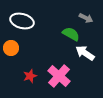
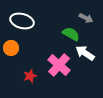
pink cross: moved 11 px up
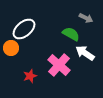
white ellipse: moved 2 px right, 8 px down; rotated 55 degrees counterclockwise
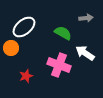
gray arrow: rotated 32 degrees counterclockwise
white ellipse: moved 2 px up
green semicircle: moved 8 px left, 1 px up
pink cross: rotated 20 degrees counterclockwise
red star: moved 4 px left
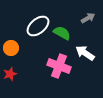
gray arrow: moved 2 px right; rotated 24 degrees counterclockwise
white ellipse: moved 14 px right, 1 px up
green semicircle: moved 1 px left
pink cross: moved 1 px down
red star: moved 16 px left, 2 px up
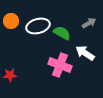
gray arrow: moved 1 px right, 5 px down
white ellipse: rotated 25 degrees clockwise
orange circle: moved 27 px up
pink cross: moved 1 px right, 1 px up
red star: moved 1 px down; rotated 16 degrees clockwise
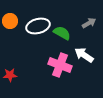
orange circle: moved 1 px left
white arrow: moved 1 px left, 2 px down
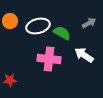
pink cross: moved 11 px left, 6 px up; rotated 15 degrees counterclockwise
red star: moved 5 px down
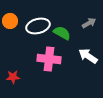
white arrow: moved 4 px right, 1 px down
red star: moved 3 px right, 3 px up
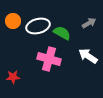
orange circle: moved 3 px right
pink cross: rotated 10 degrees clockwise
